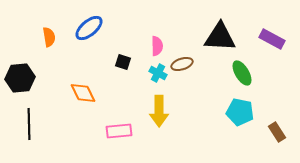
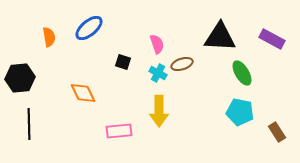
pink semicircle: moved 2 px up; rotated 18 degrees counterclockwise
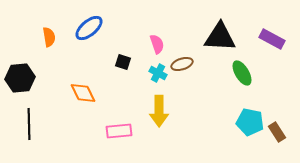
cyan pentagon: moved 10 px right, 10 px down
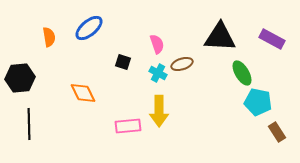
cyan pentagon: moved 8 px right, 20 px up
pink rectangle: moved 9 px right, 5 px up
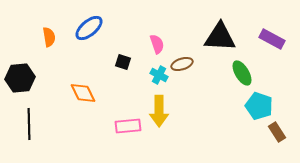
cyan cross: moved 1 px right, 2 px down
cyan pentagon: moved 1 px right, 4 px down; rotated 8 degrees clockwise
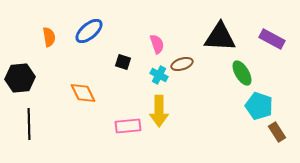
blue ellipse: moved 3 px down
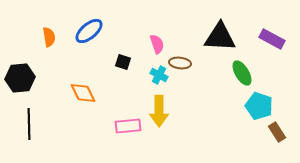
brown ellipse: moved 2 px left, 1 px up; rotated 25 degrees clockwise
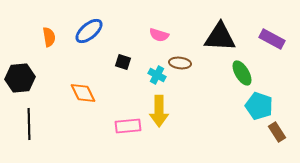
pink semicircle: moved 2 px right, 9 px up; rotated 126 degrees clockwise
cyan cross: moved 2 px left
